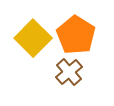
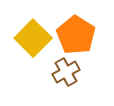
brown cross: moved 3 px left; rotated 12 degrees clockwise
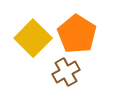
orange pentagon: moved 1 px right, 1 px up
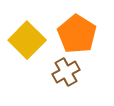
yellow square: moved 6 px left, 2 px down
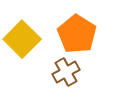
yellow square: moved 5 px left, 1 px up
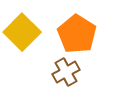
yellow square: moved 7 px up
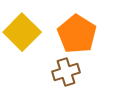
brown cross: rotated 12 degrees clockwise
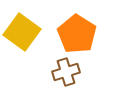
yellow square: rotated 9 degrees counterclockwise
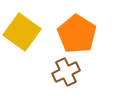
brown cross: rotated 8 degrees counterclockwise
